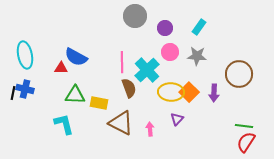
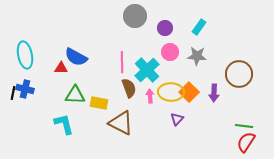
pink arrow: moved 33 px up
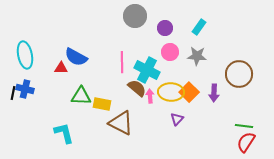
cyan cross: rotated 20 degrees counterclockwise
brown semicircle: moved 8 px right; rotated 30 degrees counterclockwise
green triangle: moved 6 px right, 1 px down
yellow rectangle: moved 3 px right, 1 px down
cyan L-shape: moved 9 px down
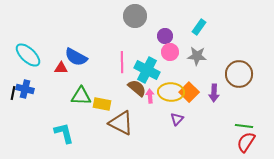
purple circle: moved 8 px down
cyan ellipse: moved 3 px right; rotated 36 degrees counterclockwise
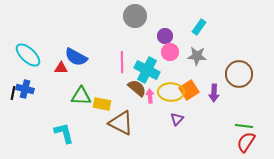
orange square: moved 2 px up; rotated 12 degrees clockwise
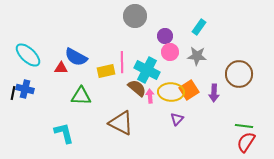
yellow rectangle: moved 4 px right, 33 px up; rotated 24 degrees counterclockwise
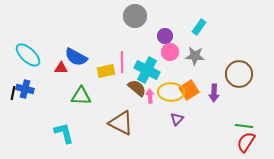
gray star: moved 2 px left
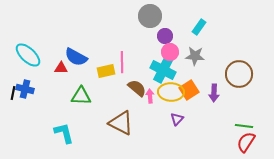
gray circle: moved 15 px right
cyan cross: moved 16 px right
